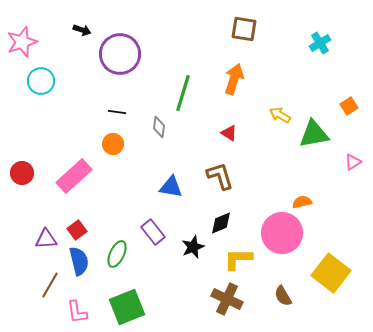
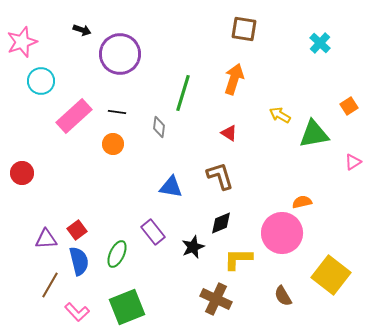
cyan cross: rotated 15 degrees counterclockwise
pink rectangle: moved 60 px up
yellow square: moved 2 px down
brown cross: moved 11 px left
pink L-shape: rotated 35 degrees counterclockwise
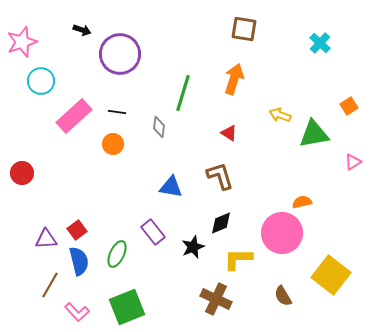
yellow arrow: rotated 10 degrees counterclockwise
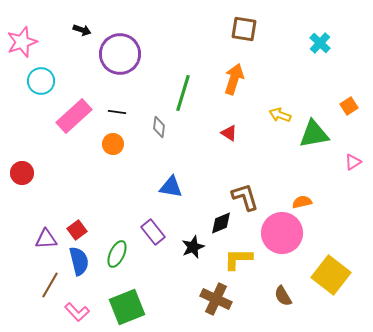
brown L-shape: moved 25 px right, 21 px down
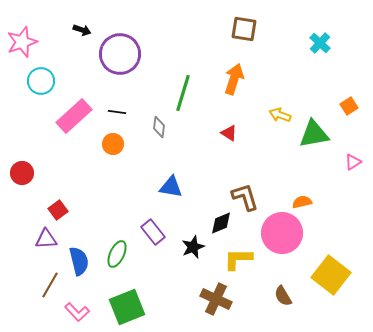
red square: moved 19 px left, 20 px up
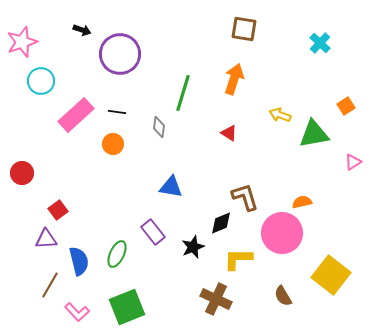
orange square: moved 3 px left
pink rectangle: moved 2 px right, 1 px up
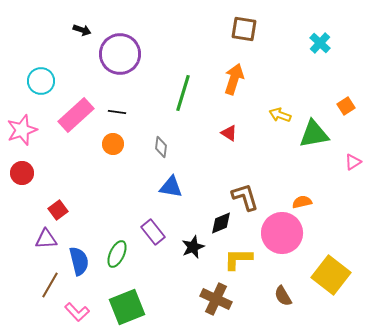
pink star: moved 88 px down
gray diamond: moved 2 px right, 20 px down
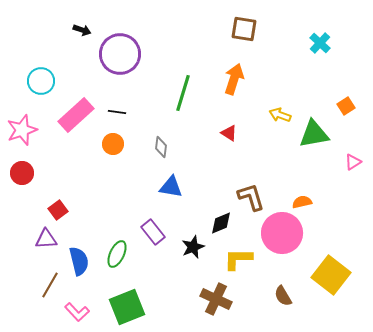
brown L-shape: moved 6 px right
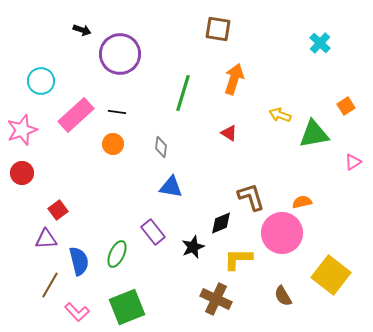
brown square: moved 26 px left
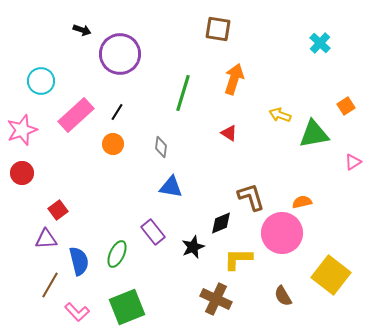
black line: rotated 66 degrees counterclockwise
